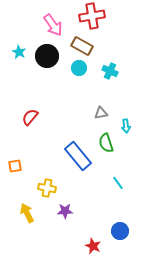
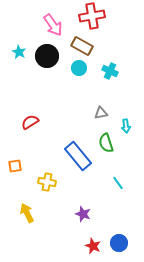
red semicircle: moved 5 px down; rotated 18 degrees clockwise
yellow cross: moved 6 px up
purple star: moved 18 px right, 3 px down; rotated 21 degrees clockwise
blue circle: moved 1 px left, 12 px down
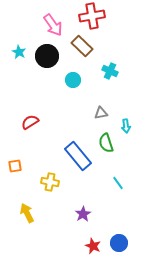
brown rectangle: rotated 15 degrees clockwise
cyan circle: moved 6 px left, 12 px down
yellow cross: moved 3 px right
purple star: rotated 21 degrees clockwise
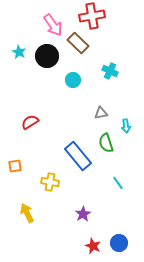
brown rectangle: moved 4 px left, 3 px up
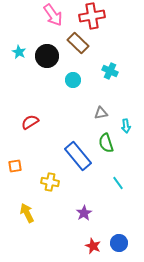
pink arrow: moved 10 px up
purple star: moved 1 px right, 1 px up
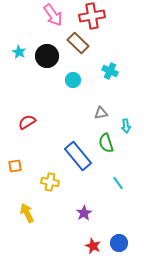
red semicircle: moved 3 px left
